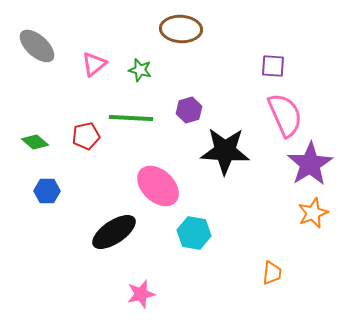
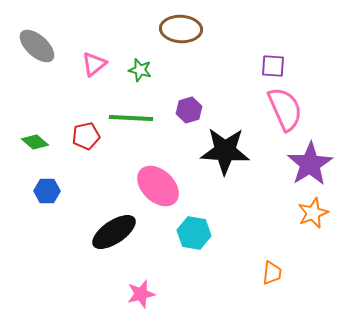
pink semicircle: moved 6 px up
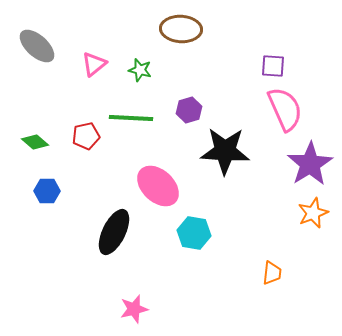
black ellipse: rotated 30 degrees counterclockwise
pink star: moved 7 px left, 15 px down
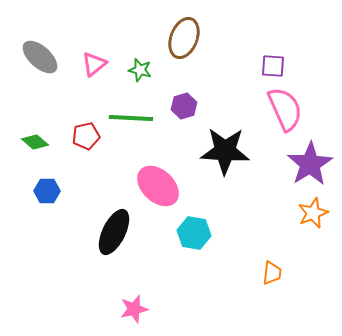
brown ellipse: moved 3 px right, 9 px down; rotated 72 degrees counterclockwise
gray ellipse: moved 3 px right, 11 px down
purple hexagon: moved 5 px left, 4 px up
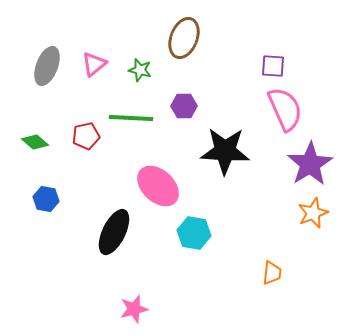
gray ellipse: moved 7 px right, 9 px down; rotated 69 degrees clockwise
purple hexagon: rotated 15 degrees clockwise
blue hexagon: moved 1 px left, 8 px down; rotated 10 degrees clockwise
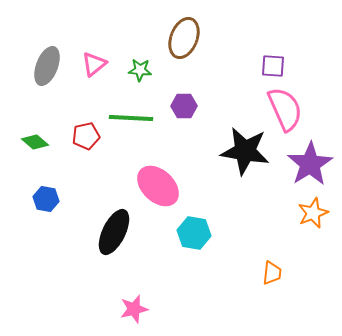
green star: rotated 10 degrees counterclockwise
black star: moved 20 px right; rotated 6 degrees clockwise
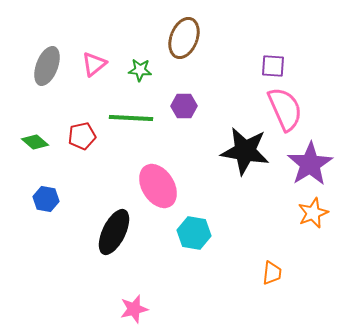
red pentagon: moved 4 px left
pink ellipse: rotated 15 degrees clockwise
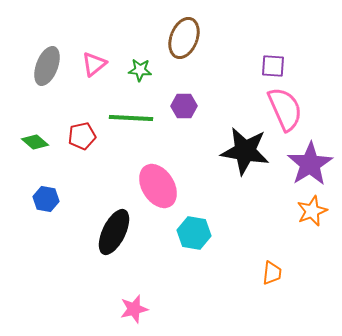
orange star: moved 1 px left, 2 px up
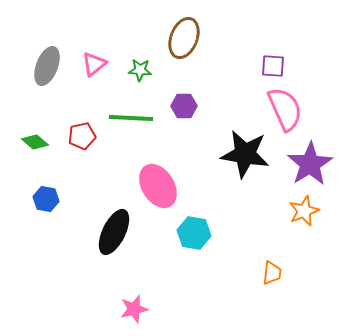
black star: moved 3 px down
orange star: moved 8 px left
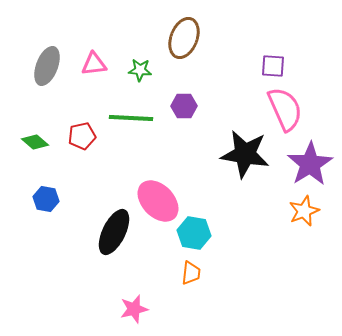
pink triangle: rotated 32 degrees clockwise
pink ellipse: moved 15 px down; rotated 12 degrees counterclockwise
orange trapezoid: moved 81 px left
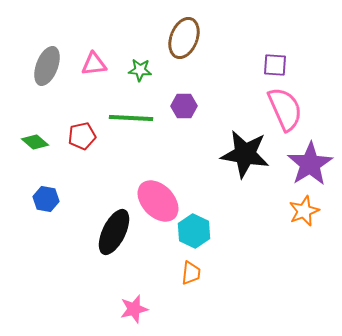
purple square: moved 2 px right, 1 px up
cyan hexagon: moved 2 px up; rotated 16 degrees clockwise
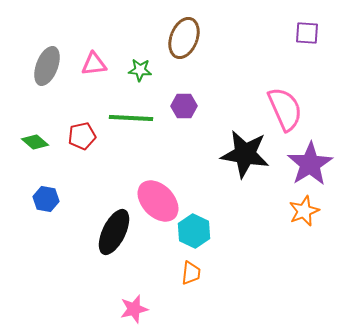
purple square: moved 32 px right, 32 px up
